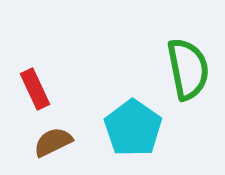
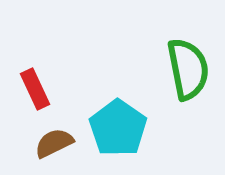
cyan pentagon: moved 15 px left
brown semicircle: moved 1 px right, 1 px down
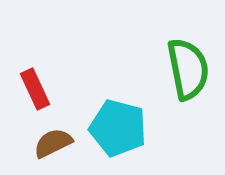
cyan pentagon: rotated 20 degrees counterclockwise
brown semicircle: moved 1 px left
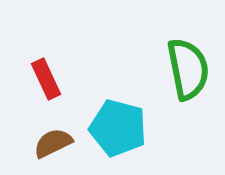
red rectangle: moved 11 px right, 10 px up
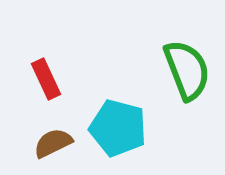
green semicircle: moved 1 px left, 1 px down; rotated 10 degrees counterclockwise
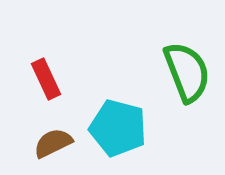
green semicircle: moved 2 px down
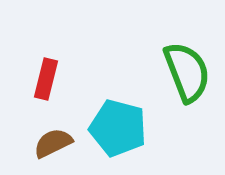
red rectangle: rotated 39 degrees clockwise
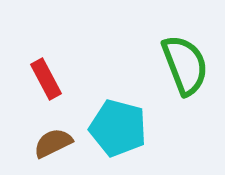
green semicircle: moved 2 px left, 7 px up
red rectangle: rotated 42 degrees counterclockwise
